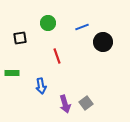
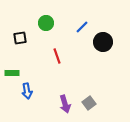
green circle: moved 2 px left
blue line: rotated 24 degrees counterclockwise
blue arrow: moved 14 px left, 5 px down
gray square: moved 3 px right
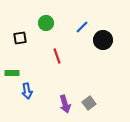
black circle: moved 2 px up
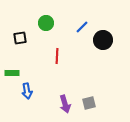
red line: rotated 21 degrees clockwise
gray square: rotated 24 degrees clockwise
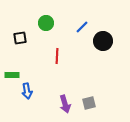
black circle: moved 1 px down
green rectangle: moved 2 px down
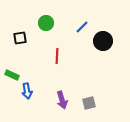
green rectangle: rotated 24 degrees clockwise
purple arrow: moved 3 px left, 4 px up
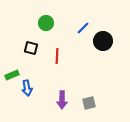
blue line: moved 1 px right, 1 px down
black square: moved 11 px right, 10 px down; rotated 24 degrees clockwise
green rectangle: rotated 48 degrees counterclockwise
blue arrow: moved 3 px up
purple arrow: rotated 18 degrees clockwise
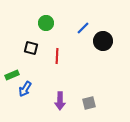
blue arrow: moved 2 px left, 1 px down; rotated 42 degrees clockwise
purple arrow: moved 2 px left, 1 px down
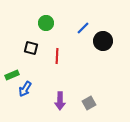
gray square: rotated 16 degrees counterclockwise
